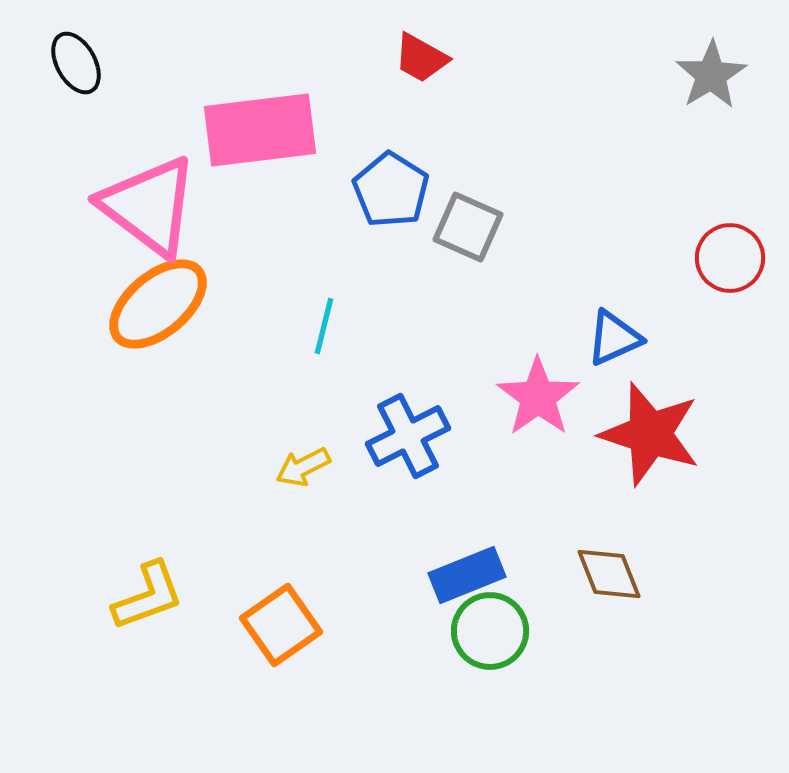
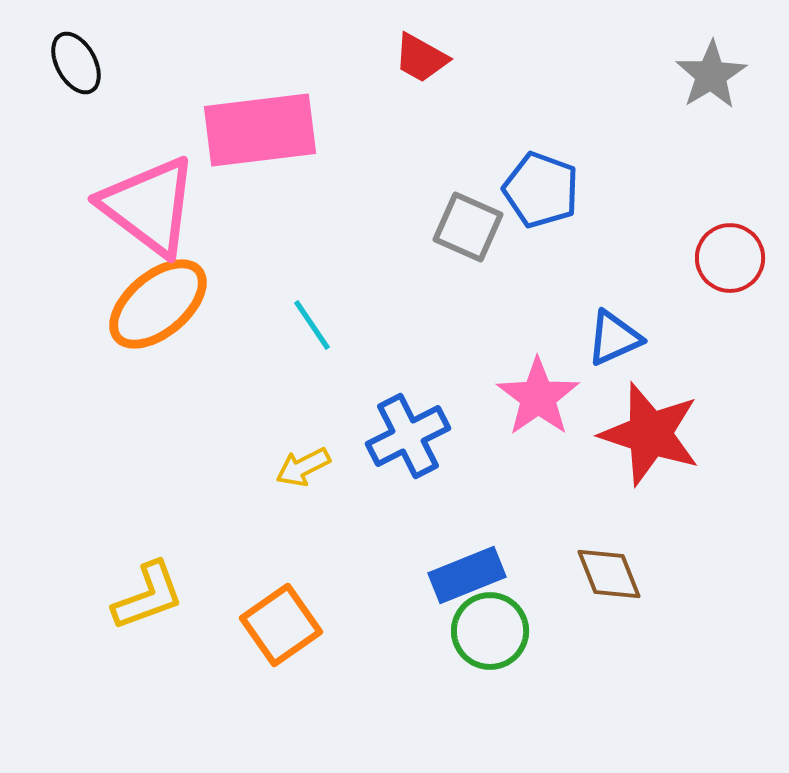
blue pentagon: moved 150 px right; rotated 12 degrees counterclockwise
cyan line: moved 12 px left, 1 px up; rotated 48 degrees counterclockwise
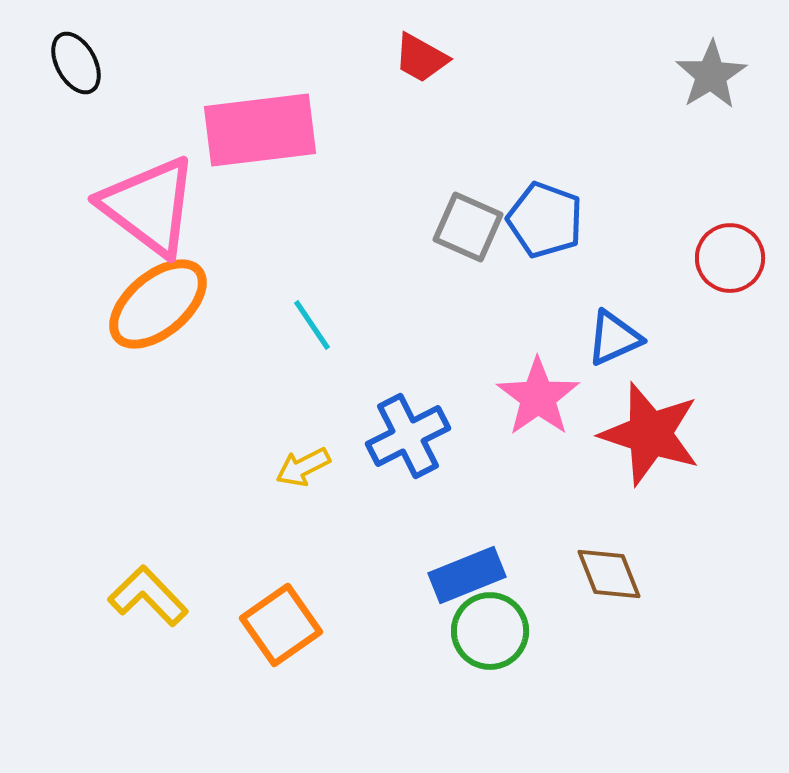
blue pentagon: moved 4 px right, 30 px down
yellow L-shape: rotated 114 degrees counterclockwise
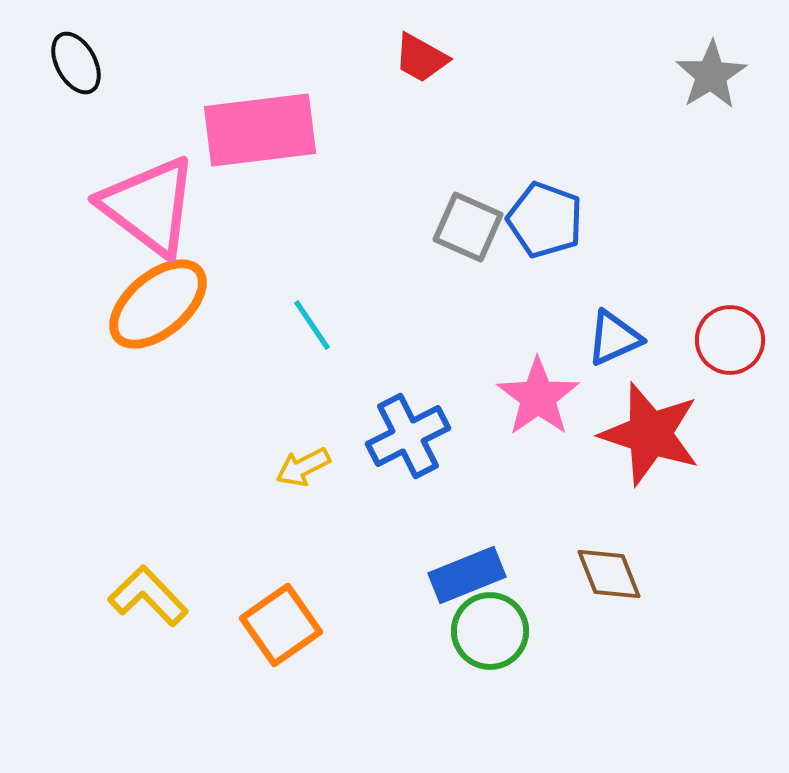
red circle: moved 82 px down
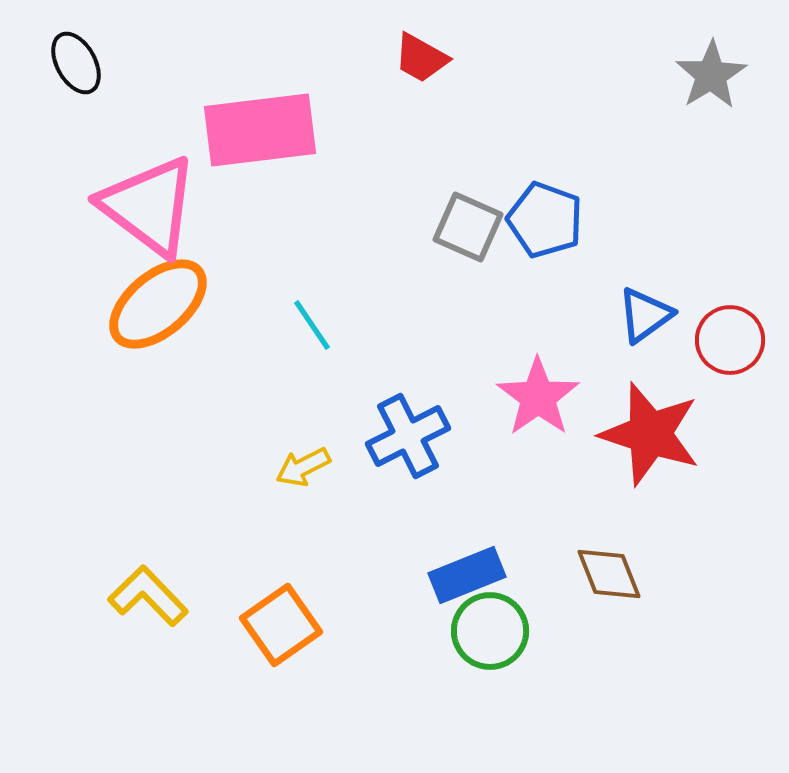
blue triangle: moved 31 px right, 23 px up; rotated 12 degrees counterclockwise
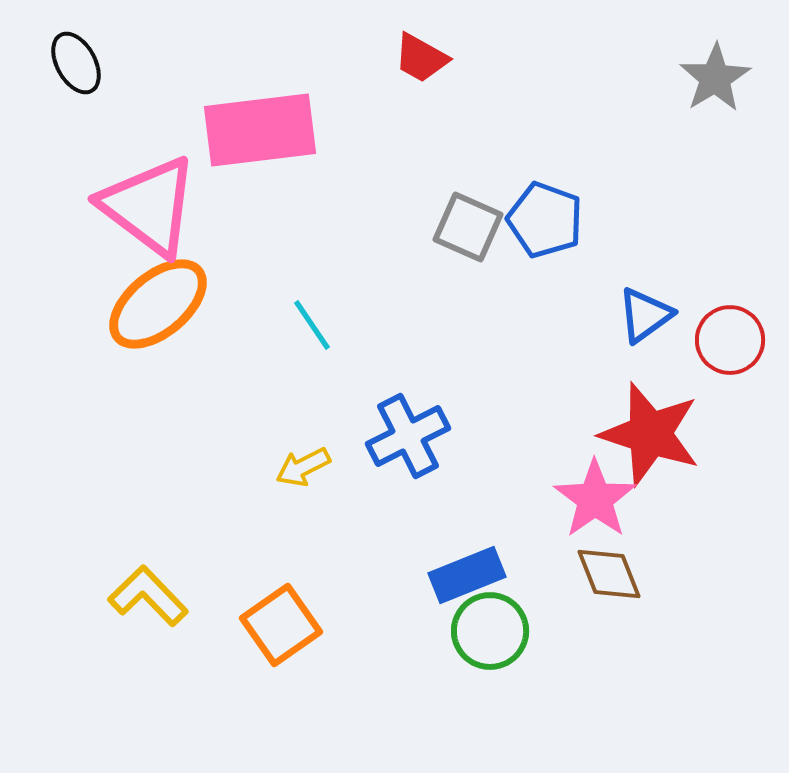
gray star: moved 4 px right, 3 px down
pink star: moved 57 px right, 102 px down
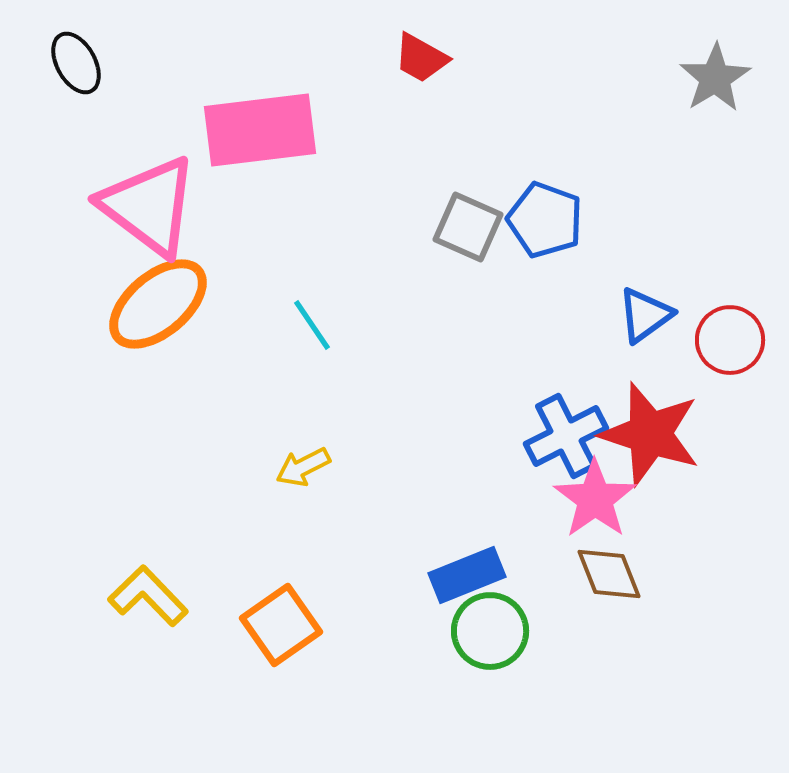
blue cross: moved 158 px right
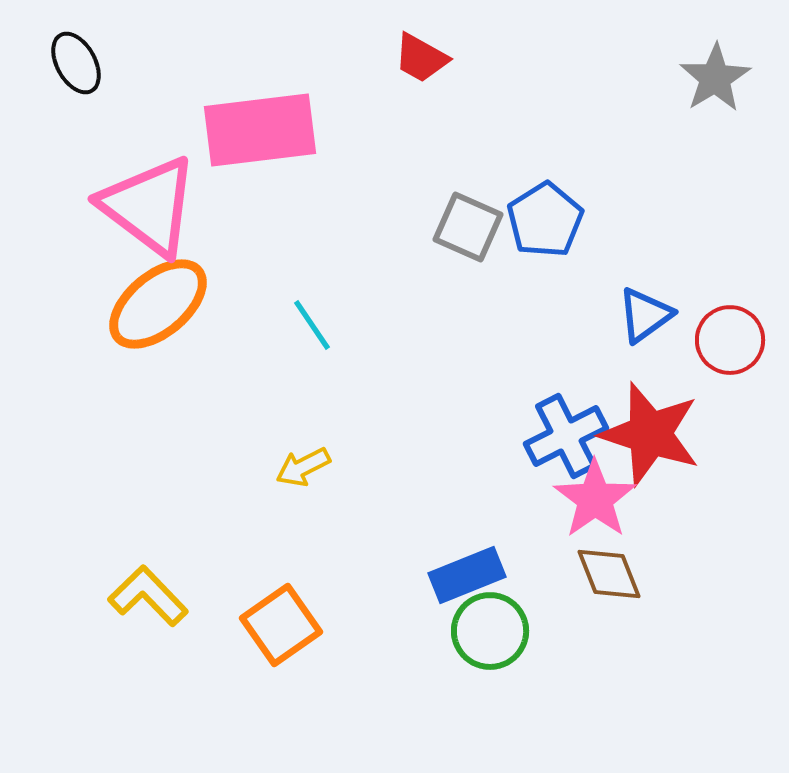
blue pentagon: rotated 20 degrees clockwise
